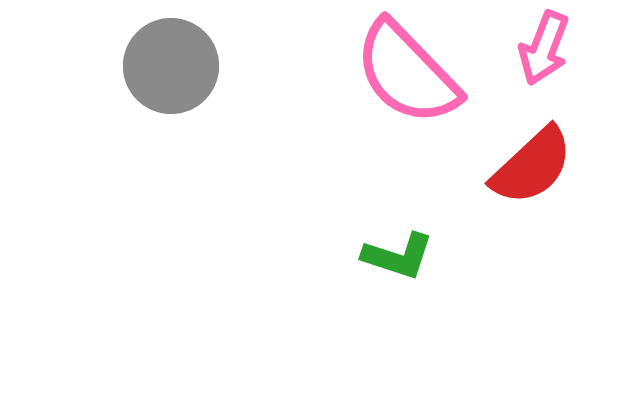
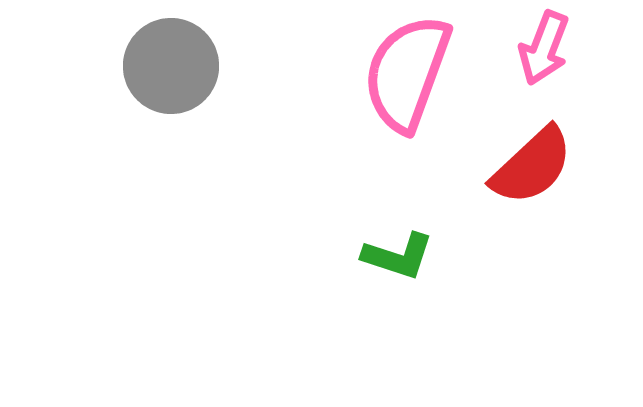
pink semicircle: rotated 64 degrees clockwise
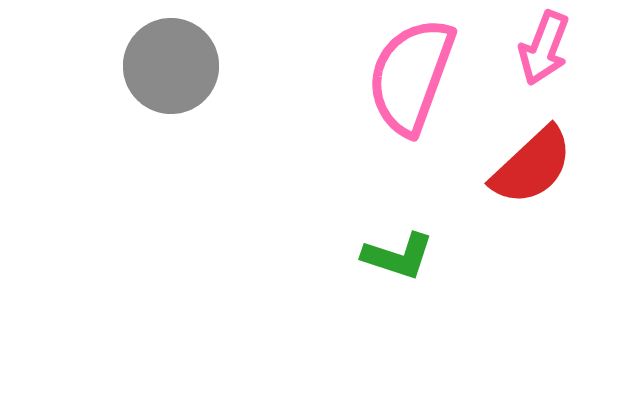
pink semicircle: moved 4 px right, 3 px down
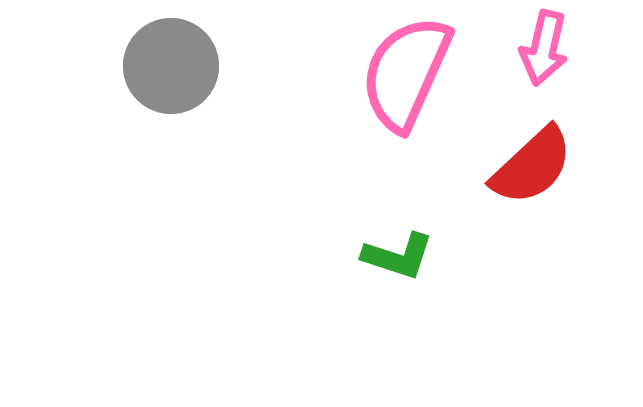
pink arrow: rotated 8 degrees counterclockwise
pink semicircle: moved 5 px left, 3 px up; rotated 4 degrees clockwise
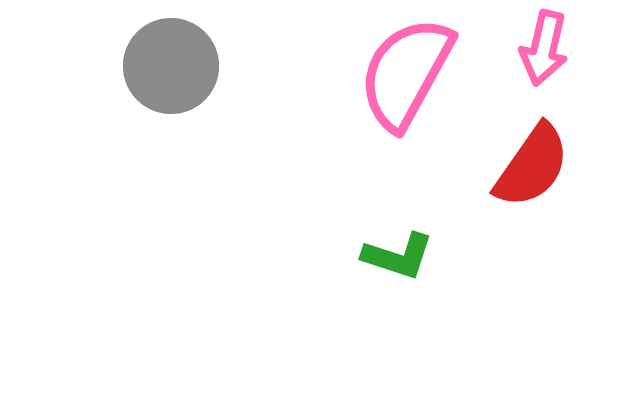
pink semicircle: rotated 5 degrees clockwise
red semicircle: rotated 12 degrees counterclockwise
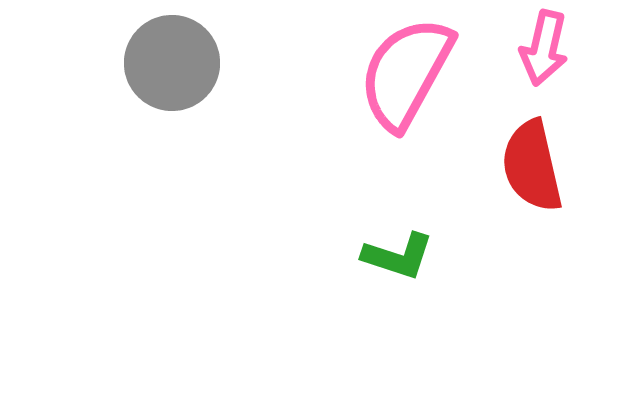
gray circle: moved 1 px right, 3 px up
red semicircle: rotated 132 degrees clockwise
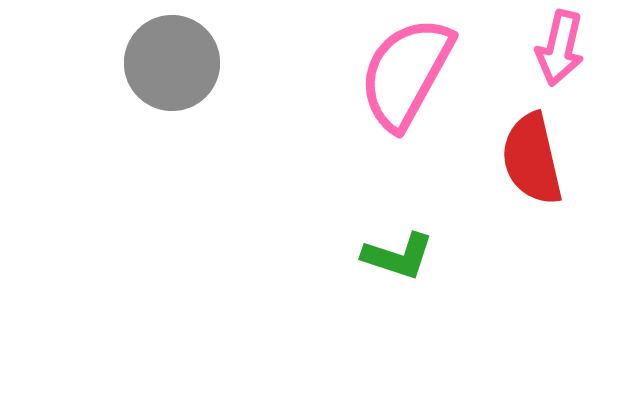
pink arrow: moved 16 px right
red semicircle: moved 7 px up
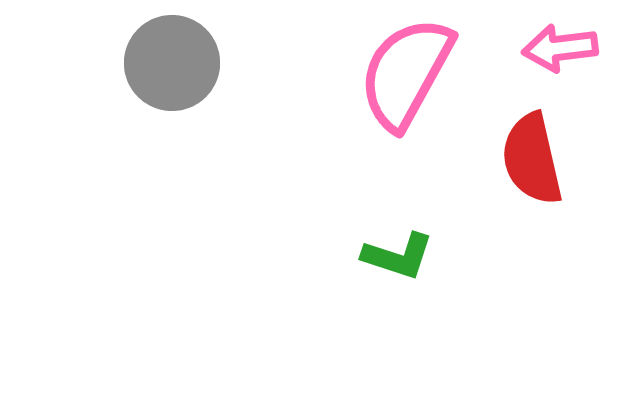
pink arrow: rotated 70 degrees clockwise
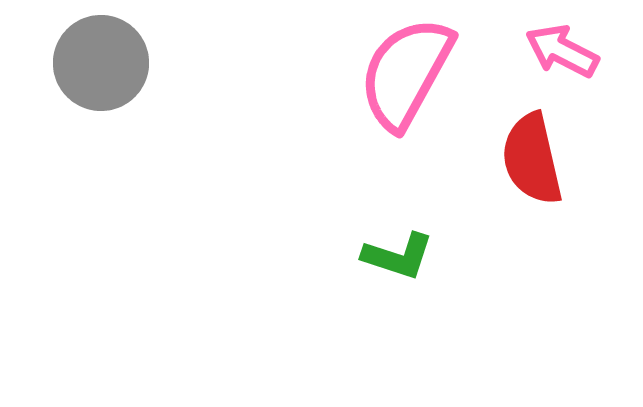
pink arrow: moved 2 px right, 3 px down; rotated 34 degrees clockwise
gray circle: moved 71 px left
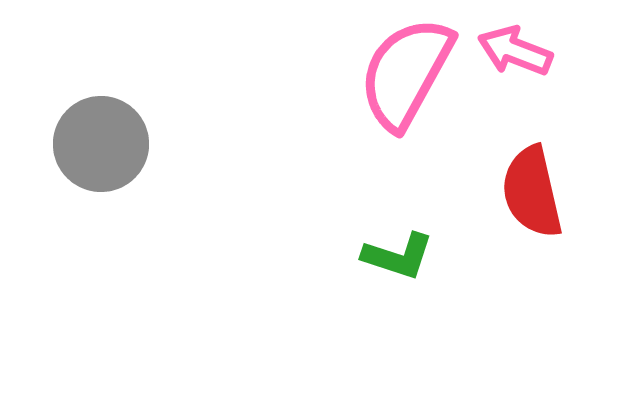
pink arrow: moved 47 px left; rotated 6 degrees counterclockwise
gray circle: moved 81 px down
red semicircle: moved 33 px down
